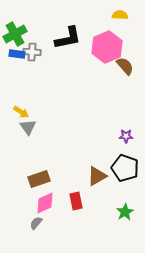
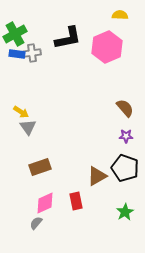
gray cross: moved 1 px down; rotated 12 degrees counterclockwise
brown semicircle: moved 42 px down
brown rectangle: moved 1 px right, 12 px up
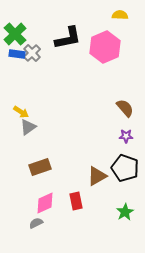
green cross: rotated 15 degrees counterclockwise
pink hexagon: moved 2 px left
gray cross: rotated 36 degrees counterclockwise
gray triangle: rotated 30 degrees clockwise
gray semicircle: rotated 24 degrees clockwise
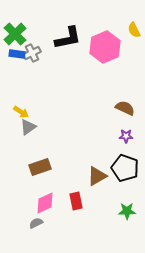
yellow semicircle: moved 14 px right, 15 px down; rotated 119 degrees counterclockwise
gray cross: rotated 18 degrees clockwise
brown semicircle: rotated 24 degrees counterclockwise
green star: moved 2 px right, 1 px up; rotated 30 degrees clockwise
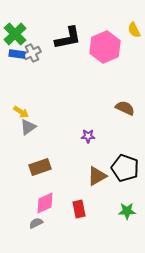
purple star: moved 38 px left
red rectangle: moved 3 px right, 8 px down
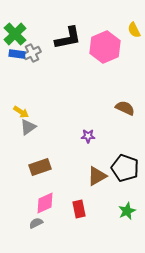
green star: rotated 24 degrees counterclockwise
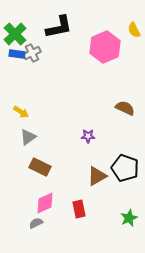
black L-shape: moved 9 px left, 11 px up
gray triangle: moved 10 px down
brown rectangle: rotated 45 degrees clockwise
green star: moved 2 px right, 7 px down
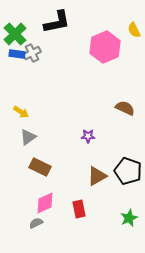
black L-shape: moved 2 px left, 5 px up
black pentagon: moved 3 px right, 3 px down
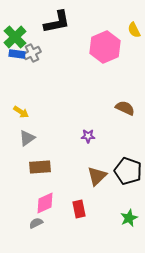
green cross: moved 3 px down
gray triangle: moved 1 px left, 1 px down
brown rectangle: rotated 30 degrees counterclockwise
brown triangle: rotated 15 degrees counterclockwise
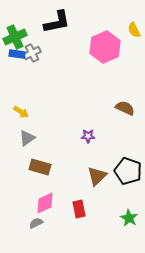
green cross: rotated 20 degrees clockwise
brown rectangle: rotated 20 degrees clockwise
green star: rotated 18 degrees counterclockwise
